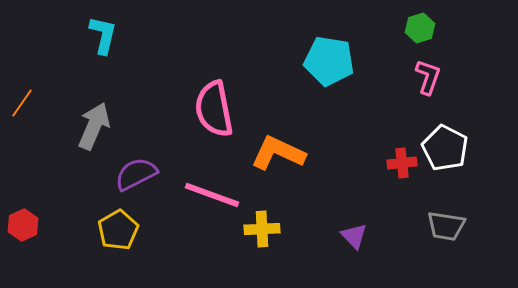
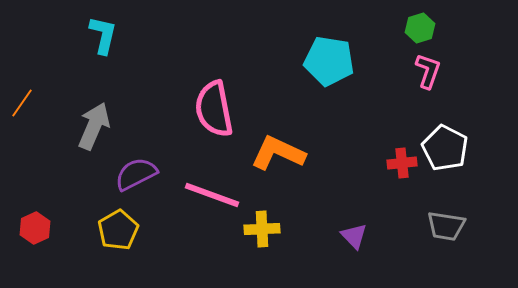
pink L-shape: moved 6 px up
red hexagon: moved 12 px right, 3 px down
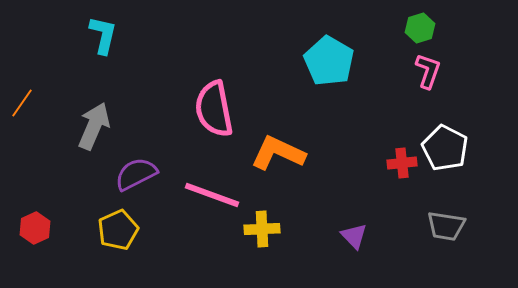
cyan pentagon: rotated 21 degrees clockwise
yellow pentagon: rotated 6 degrees clockwise
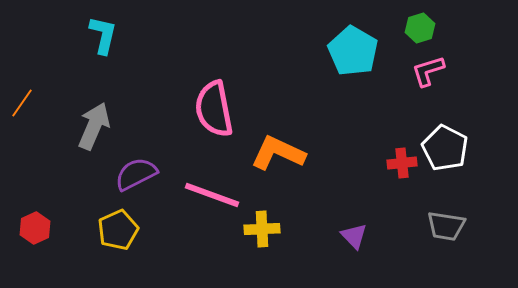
cyan pentagon: moved 24 px right, 10 px up
pink L-shape: rotated 126 degrees counterclockwise
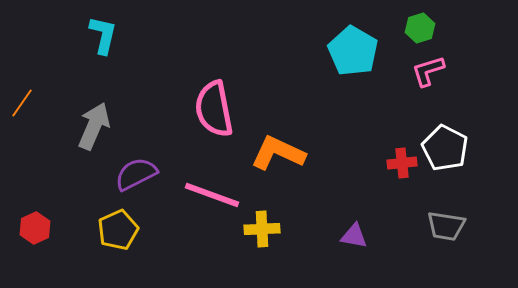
purple triangle: rotated 36 degrees counterclockwise
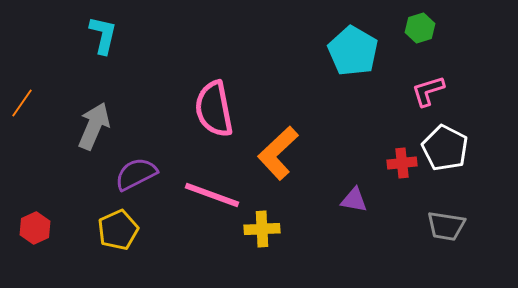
pink L-shape: moved 20 px down
orange L-shape: rotated 68 degrees counterclockwise
purple triangle: moved 36 px up
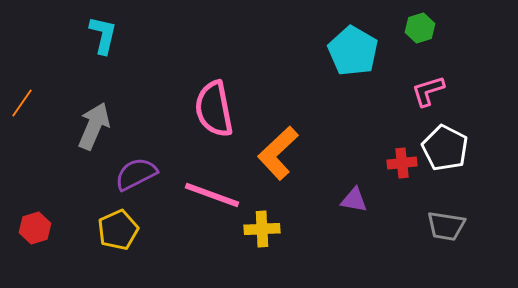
red hexagon: rotated 8 degrees clockwise
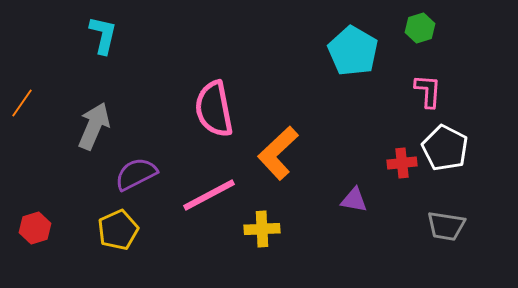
pink L-shape: rotated 111 degrees clockwise
pink line: moved 3 px left; rotated 48 degrees counterclockwise
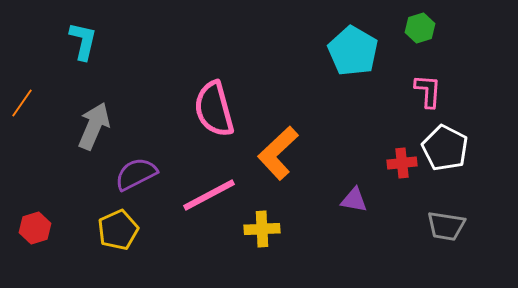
cyan L-shape: moved 20 px left, 6 px down
pink semicircle: rotated 4 degrees counterclockwise
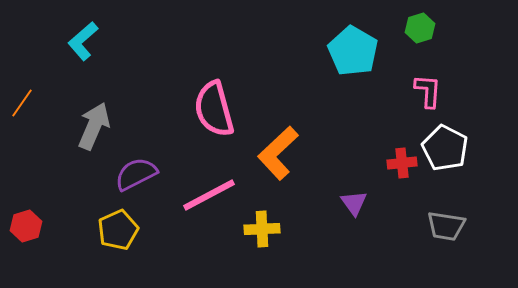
cyan L-shape: rotated 144 degrees counterclockwise
purple triangle: moved 3 px down; rotated 44 degrees clockwise
red hexagon: moved 9 px left, 2 px up
